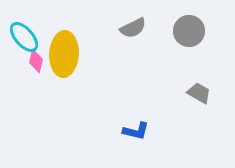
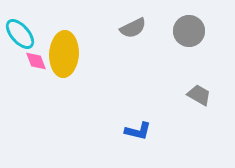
cyan ellipse: moved 4 px left, 3 px up
pink diamond: rotated 35 degrees counterclockwise
gray trapezoid: moved 2 px down
blue L-shape: moved 2 px right
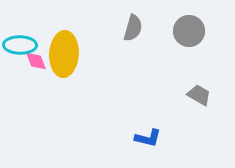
gray semicircle: rotated 48 degrees counterclockwise
cyan ellipse: moved 11 px down; rotated 48 degrees counterclockwise
blue L-shape: moved 10 px right, 7 px down
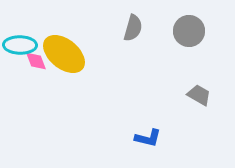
yellow ellipse: rotated 54 degrees counterclockwise
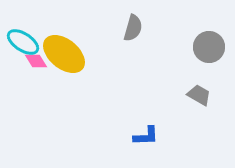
gray circle: moved 20 px right, 16 px down
cyan ellipse: moved 3 px right, 3 px up; rotated 32 degrees clockwise
pink diamond: rotated 10 degrees counterclockwise
blue L-shape: moved 2 px left, 2 px up; rotated 16 degrees counterclockwise
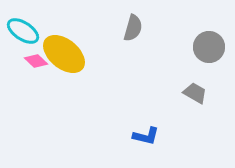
cyan ellipse: moved 11 px up
pink diamond: rotated 15 degrees counterclockwise
gray trapezoid: moved 4 px left, 2 px up
blue L-shape: rotated 16 degrees clockwise
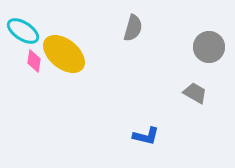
pink diamond: moved 2 px left; rotated 55 degrees clockwise
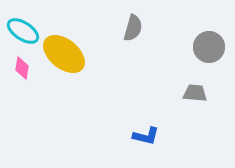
pink diamond: moved 12 px left, 7 px down
gray trapezoid: rotated 25 degrees counterclockwise
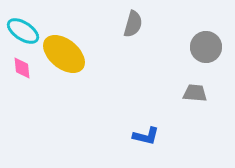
gray semicircle: moved 4 px up
gray circle: moved 3 px left
pink diamond: rotated 15 degrees counterclockwise
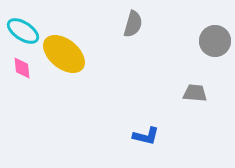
gray circle: moved 9 px right, 6 px up
